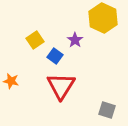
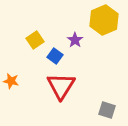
yellow hexagon: moved 1 px right, 2 px down; rotated 12 degrees clockwise
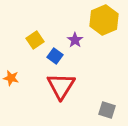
orange star: moved 3 px up
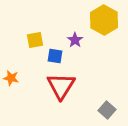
yellow hexagon: rotated 8 degrees counterclockwise
yellow square: rotated 24 degrees clockwise
blue square: rotated 28 degrees counterclockwise
gray square: rotated 24 degrees clockwise
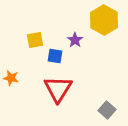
red triangle: moved 3 px left, 3 px down
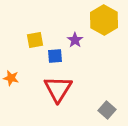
blue square: rotated 14 degrees counterclockwise
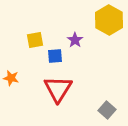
yellow hexagon: moved 5 px right
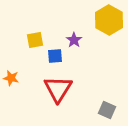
purple star: moved 1 px left
gray square: rotated 18 degrees counterclockwise
